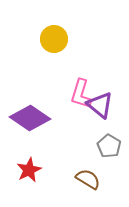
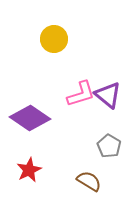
pink L-shape: rotated 124 degrees counterclockwise
purple triangle: moved 8 px right, 10 px up
brown semicircle: moved 1 px right, 2 px down
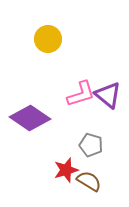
yellow circle: moved 6 px left
gray pentagon: moved 18 px left, 1 px up; rotated 15 degrees counterclockwise
red star: moved 37 px right; rotated 10 degrees clockwise
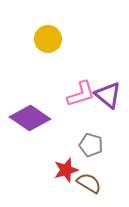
brown semicircle: moved 2 px down
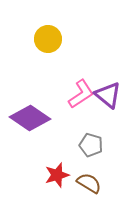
pink L-shape: rotated 16 degrees counterclockwise
red star: moved 9 px left, 5 px down
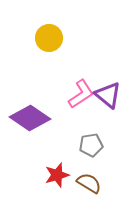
yellow circle: moved 1 px right, 1 px up
gray pentagon: rotated 25 degrees counterclockwise
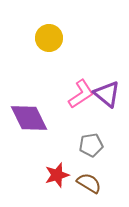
purple triangle: moved 1 px left, 1 px up
purple diamond: moved 1 px left; rotated 30 degrees clockwise
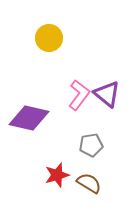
pink L-shape: moved 2 px left, 1 px down; rotated 20 degrees counterclockwise
purple diamond: rotated 51 degrees counterclockwise
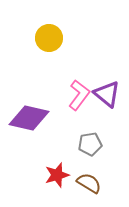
gray pentagon: moved 1 px left, 1 px up
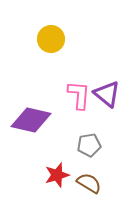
yellow circle: moved 2 px right, 1 px down
pink L-shape: rotated 32 degrees counterclockwise
purple diamond: moved 2 px right, 2 px down
gray pentagon: moved 1 px left, 1 px down
